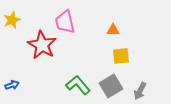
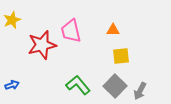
pink trapezoid: moved 6 px right, 9 px down
red star: rotated 28 degrees clockwise
gray square: moved 4 px right; rotated 15 degrees counterclockwise
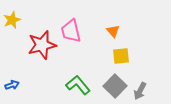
orange triangle: moved 1 px down; rotated 48 degrees clockwise
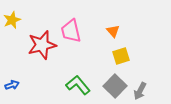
yellow square: rotated 12 degrees counterclockwise
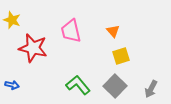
yellow star: rotated 30 degrees counterclockwise
red star: moved 9 px left, 3 px down; rotated 28 degrees clockwise
blue arrow: rotated 32 degrees clockwise
gray arrow: moved 11 px right, 2 px up
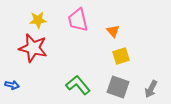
yellow star: moved 26 px right; rotated 24 degrees counterclockwise
pink trapezoid: moved 7 px right, 11 px up
gray square: moved 3 px right, 1 px down; rotated 25 degrees counterclockwise
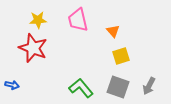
red star: rotated 8 degrees clockwise
green L-shape: moved 3 px right, 3 px down
gray arrow: moved 2 px left, 3 px up
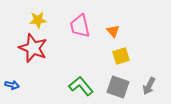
pink trapezoid: moved 2 px right, 6 px down
green L-shape: moved 2 px up
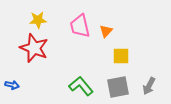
orange triangle: moved 7 px left; rotated 24 degrees clockwise
red star: moved 1 px right
yellow square: rotated 18 degrees clockwise
gray square: rotated 30 degrees counterclockwise
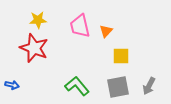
green L-shape: moved 4 px left
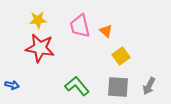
orange triangle: rotated 32 degrees counterclockwise
red star: moved 6 px right; rotated 12 degrees counterclockwise
yellow square: rotated 36 degrees counterclockwise
gray square: rotated 15 degrees clockwise
